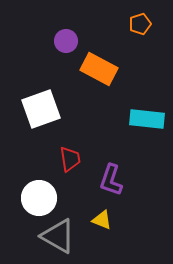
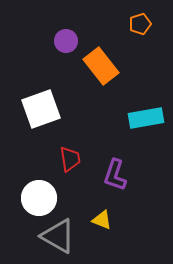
orange rectangle: moved 2 px right, 3 px up; rotated 24 degrees clockwise
cyan rectangle: moved 1 px left, 1 px up; rotated 16 degrees counterclockwise
purple L-shape: moved 4 px right, 5 px up
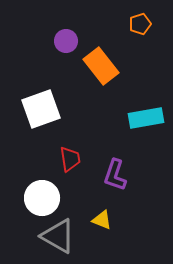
white circle: moved 3 px right
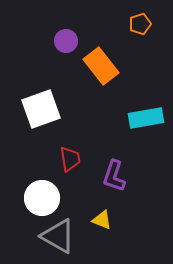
purple L-shape: moved 1 px left, 1 px down
